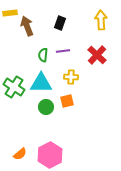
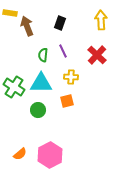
yellow rectangle: rotated 16 degrees clockwise
purple line: rotated 72 degrees clockwise
green circle: moved 8 px left, 3 px down
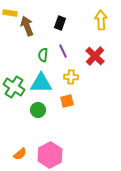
red cross: moved 2 px left, 1 px down
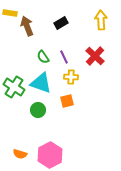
black rectangle: moved 1 px right; rotated 40 degrees clockwise
purple line: moved 1 px right, 6 px down
green semicircle: moved 2 px down; rotated 40 degrees counterclockwise
cyan triangle: rotated 20 degrees clockwise
orange semicircle: rotated 56 degrees clockwise
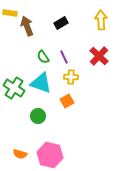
red cross: moved 4 px right
green cross: moved 1 px down
orange square: rotated 16 degrees counterclockwise
green circle: moved 6 px down
pink hexagon: rotated 20 degrees counterclockwise
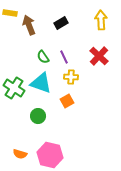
brown arrow: moved 2 px right, 1 px up
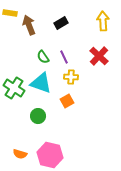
yellow arrow: moved 2 px right, 1 px down
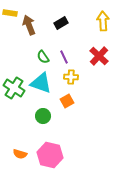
green circle: moved 5 px right
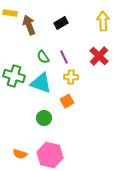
green cross: moved 12 px up; rotated 15 degrees counterclockwise
green circle: moved 1 px right, 2 px down
